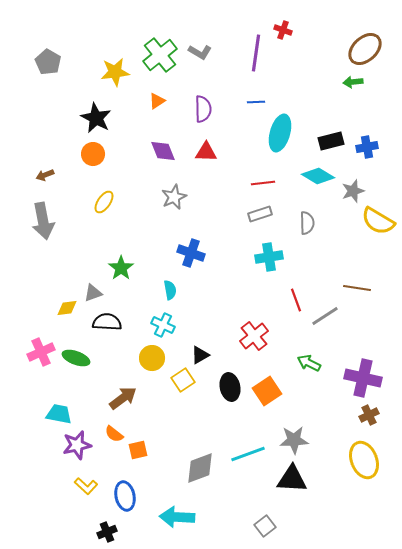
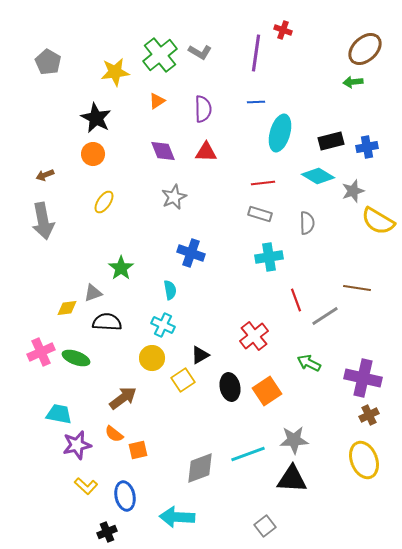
gray rectangle at (260, 214): rotated 35 degrees clockwise
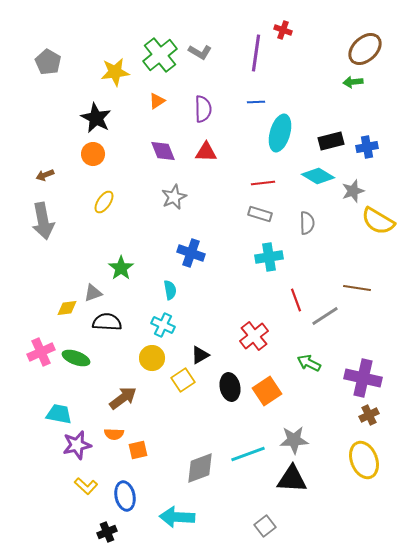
orange semicircle at (114, 434): rotated 36 degrees counterclockwise
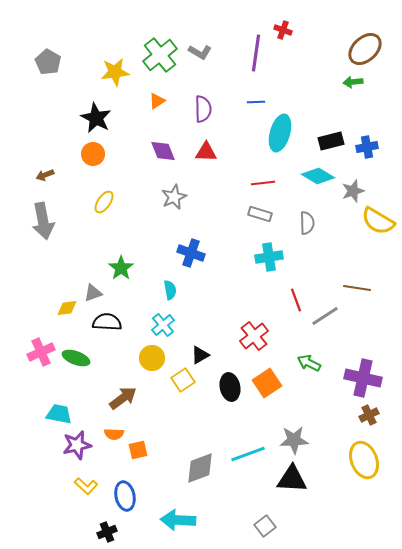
cyan cross at (163, 325): rotated 25 degrees clockwise
orange square at (267, 391): moved 8 px up
cyan arrow at (177, 517): moved 1 px right, 3 px down
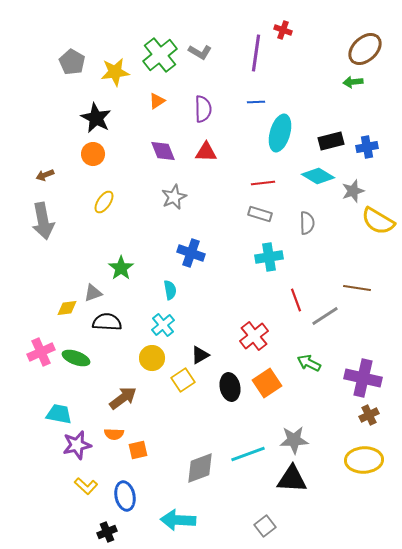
gray pentagon at (48, 62): moved 24 px right
yellow ellipse at (364, 460): rotated 72 degrees counterclockwise
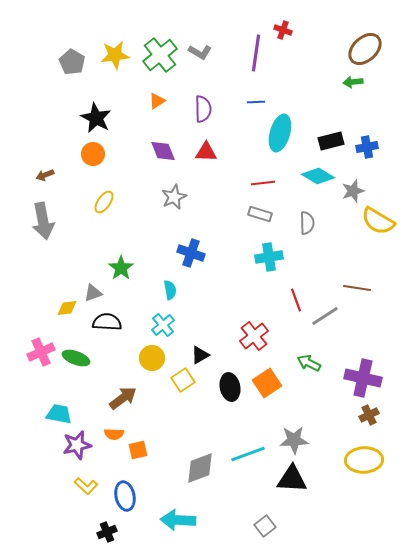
yellow star at (115, 72): moved 17 px up
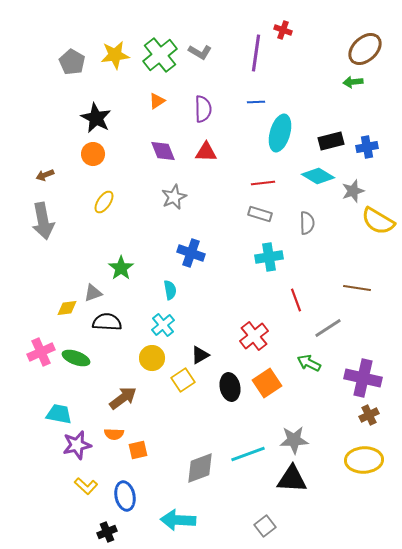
gray line at (325, 316): moved 3 px right, 12 px down
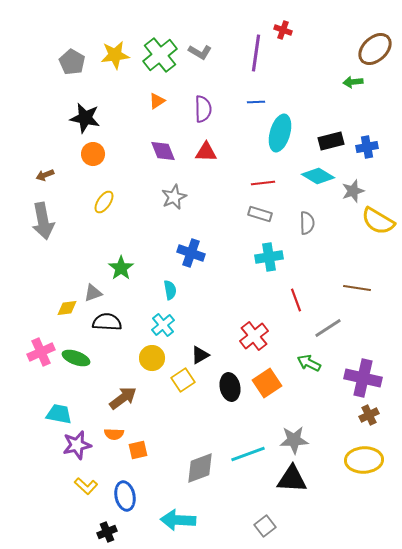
brown ellipse at (365, 49): moved 10 px right
black star at (96, 118): moved 11 px left; rotated 16 degrees counterclockwise
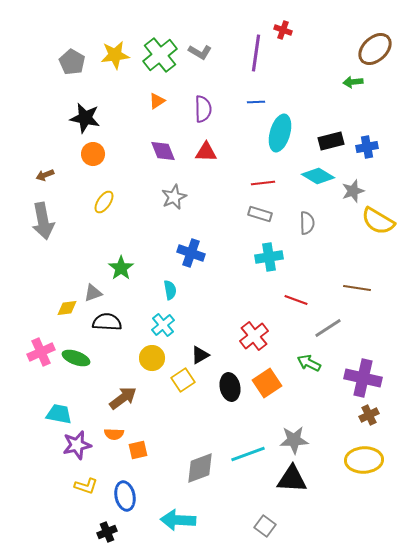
red line at (296, 300): rotated 50 degrees counterclockwise
yellow L-shape at (86, 486): rotated 25 degrees counterclockwise
gray square at (265, 526): rotated 15 degrees counterclockwise
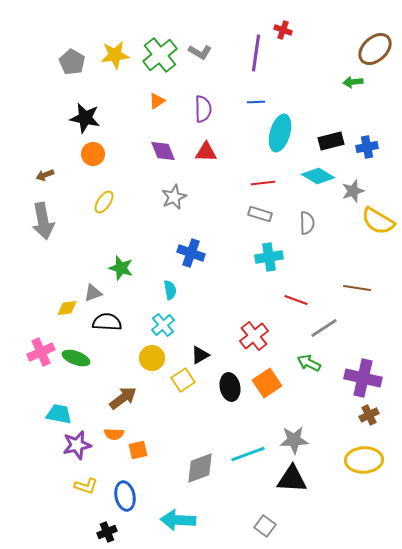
green star at (121, 268): rotated 20 degrees counterclockwise
gray line at (328, 328): moved 4 px left
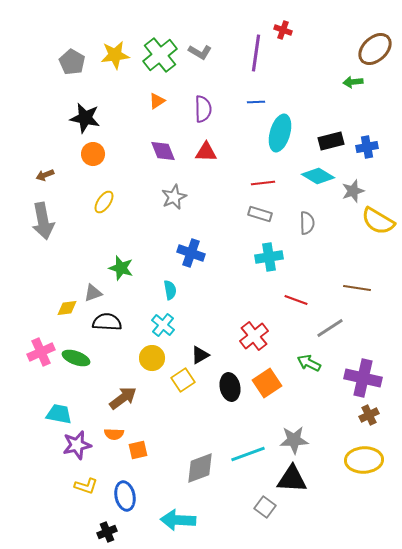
cyan cross at (163, 325): rotated 10 degrees counterclockwise
gray line at (324, 328): moved 6 px right
gray square at (265, 526): moved 19 px up
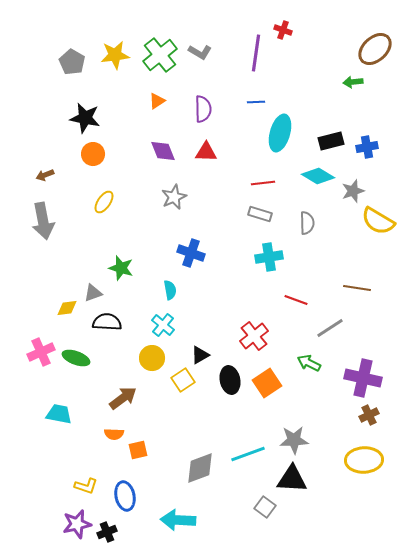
black ellipse at (230, 387): moved 7 px up
purple star at (77, 445): moved 79 px down
